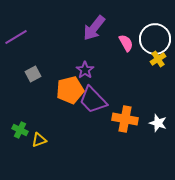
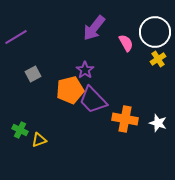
white circle: moved 7 px up
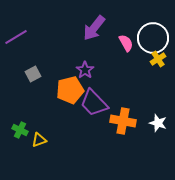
white circle: moved 2 px left, 6 px down
purple trapezoid: moved 1 px right, 3 px down
orange cross: moved 2 px left, 2 px down
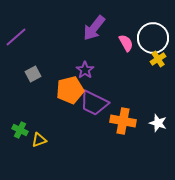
purple line: rotated 10 degrees counterclockwise
purple trapezoid: rotated 20 degrees counterclockwise
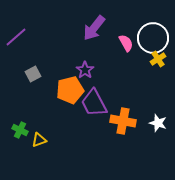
purple trapezoid: rotated 36 degrees clockwise
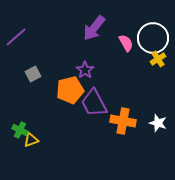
yellow triangle: moved 8 px left
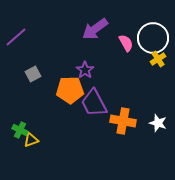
purple arrow: moved 1 px right, 1 px down; rotated 16 degrees clockwise
orange pentagon: rotated 12 degrees clockwise
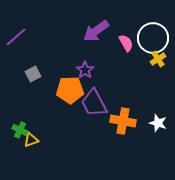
purple arrow: moved 1 px right, 2 px down
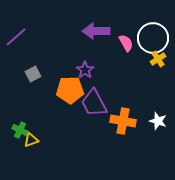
purple arrow: rotated 36 degrees clockwise
white star: moved 2 px up
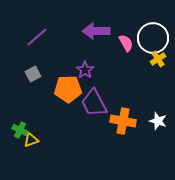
purple line: moved 21 px right
orange pentagon: moved 2 px left, 1 px up
